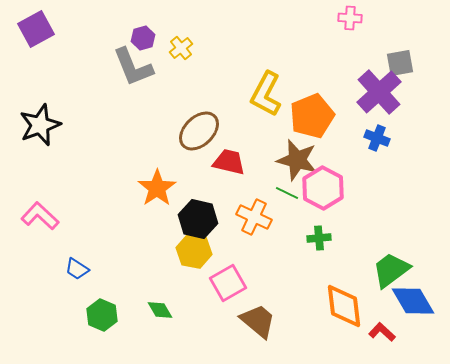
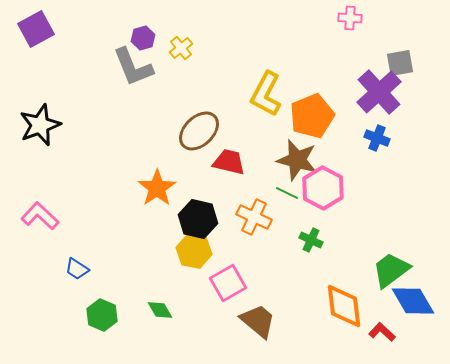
green cross: moved 8 px left, 2 px down; rotated 30 degrees clockwise
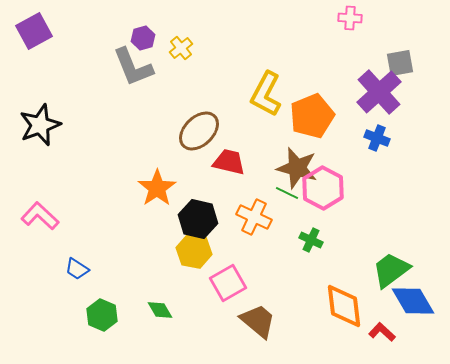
purple square: moved 2 px left, 2 px down
brown star: moved 8 px down
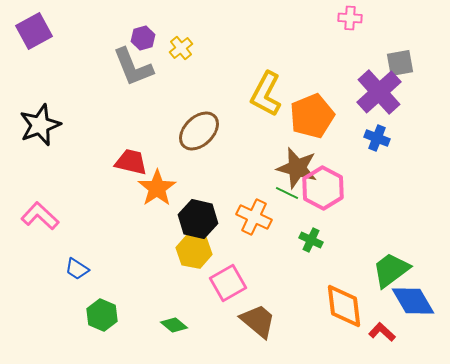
red trapezoid: moved 98 px left
green diamond: moved 14 px right, 15 px down; rotated 20 degrees counterclockwise
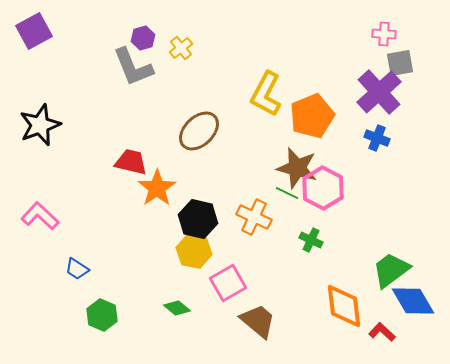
pink cross: moved 34 px right, 16 px down
green diamond: moved 3 px right, 17 px up
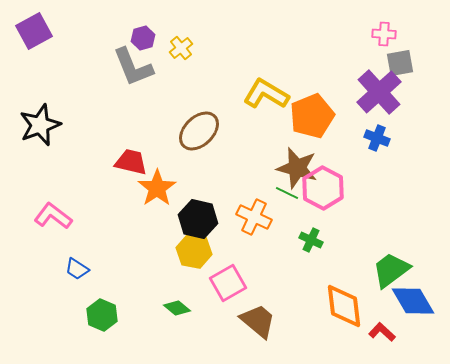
yellow L-shape: rotated 93 degrees clockwise
pink L-shape: moved 13 px right; rotated 6 degrees counterclockwise
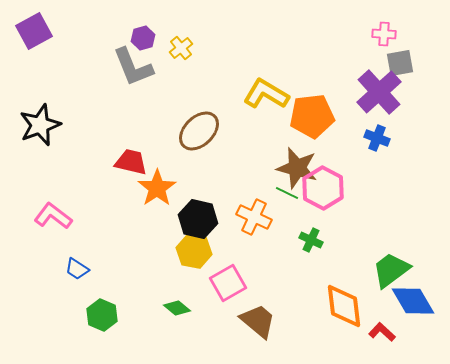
orange pentagon: rotated 15 degrees clockwise
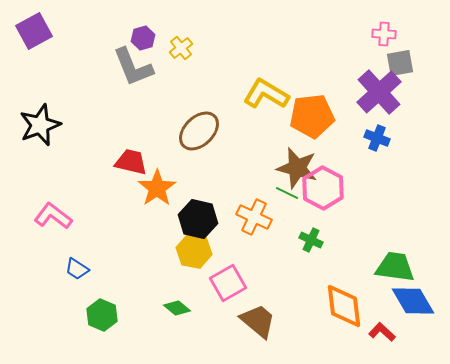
green trapezoid: moved 4 px right, 3 px up; rotated 45 degrees clockwise
